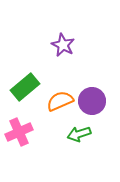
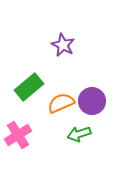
green rectangle: moved 4 px right
orange semicircle: moved 1 px right, 2 px down
pink cross: moved 1 px left, 3 px down; rotated 8 degrees counterclockwise
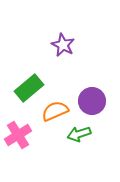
green rectangle: moved 1 px down
orange semicircle: moved 6 px left, 8 px down
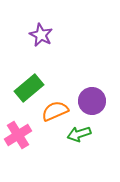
purple star: moved 22 px left, 10 px up
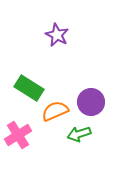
purple star: moved 16 px right
green rectangle: rotated 72 degrees clockwise
purple circle: moved 1 px left, 1 px down
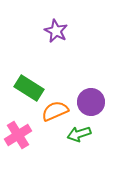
purple star: moved 1 px left, 4 px up
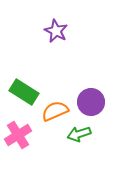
green rectangle: moved 5 px left, 4 px down
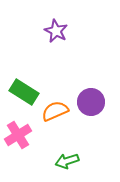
green arrow: moved 12 px left, 27 px down
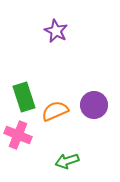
green rectangle: moved 5 px down; rotated 40 degrees clockwise
purple circle: moved 3 px right, 3 px down
pink cross: rotated 36 degrees counterclockwise
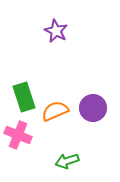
purple circle: moved 1 px left, 3 px down
